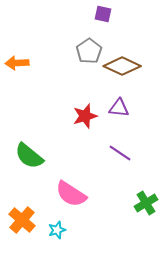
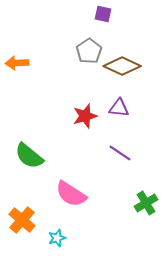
cyan star: moved 8 px down
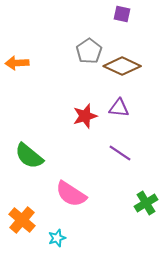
purple square: moved 19 px right
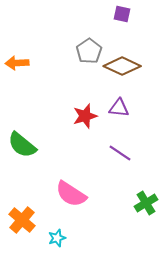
green semicircle: moved 7 px left, 11 px up
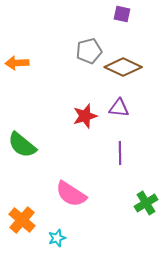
gray pentagon: rotated 20 degrees clockwise
brown diamond: moved 1 px right, 1 px down
purple line: rotated 55 degrees clockwise
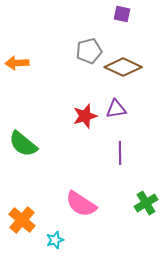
purple triangle: moved 3 px left, 1 px down; rotated 15 degrees counterclockwise
green semicircle: moved 1 px right, 1 px up
pink semicircle: moved 10 px right, 10 px down
cyan star: moved 2 px left, 2 px down
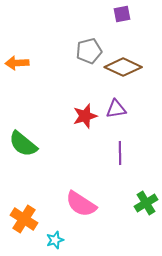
purple square: rotated 24 degrees counterclockwise
orange cross: moved 2 px right, 1 px up; rotated 8 degrees counterclockwise
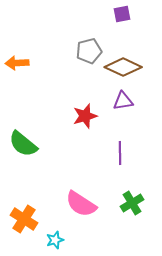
purple triangle: moved 7 px right, 8 px up
green cross: moved 14 px left
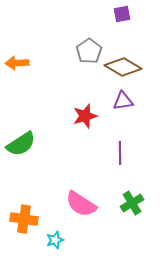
gray pentagon: rotated 20 degrees counterclockwise
brown diamond: rotated 6 degrees clockwise
green semicircle: moved 2 px left; rotated 72 degrees counterclockwise
orange cross: rotated 24 degrees counterclockwise
